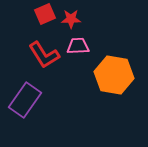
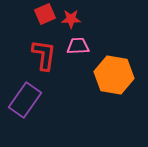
red L-shape: rotated 140 degrees counterclockwise
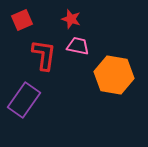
red square: moved 23 px left, 6 px down
red star: rotated 18 degrees clockwise
pink trapezoid: rotated 15 degrees clockwise
purple rectangle: moved 1 px left
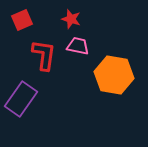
purple rectangle: moved 3 px left, 1 px up
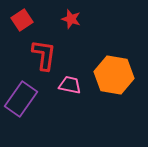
red square: rotated 10 degrees counterclockwise
pink trapezoid: moved 8 px left, 39 px down
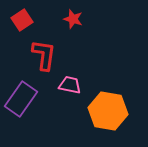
red star: moved 2 px right
orange hexagon: moved 6 px left, 36 px down
